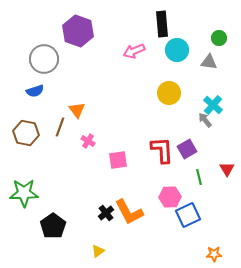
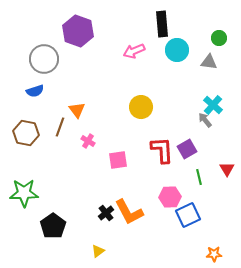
yellow circle: moved 28 px left, 14 px down
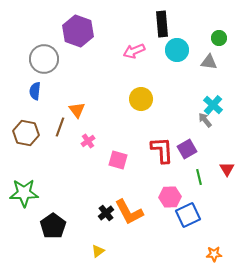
blue semicircle: rotated 114 degrees clockwise
yellow circle: moved 8 px up
pink cross: rotated 24 degrees clockwise
pink square: rotated 24 degrees clockwise
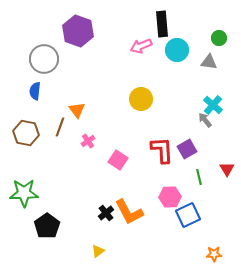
pink arrow: moved 7 px right, 5 px up
pink square: rotated 18 degrees clockwise
black pentagon: moved 6 px left
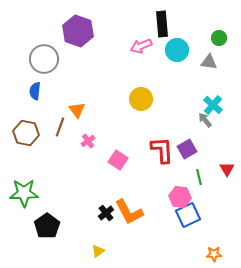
pink hexagon: moved 10 px right; rotated 10 degrees clockwise
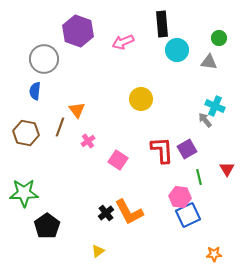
pink arrow: moved 18 px left, 4 px up
cyan cross: moved 2 px right, 1 px down; rotated 18 degrees counterclockwise
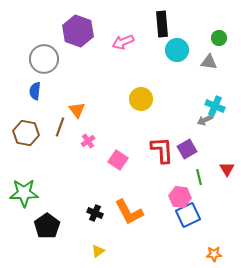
gray arrow: rotated 77 degrees counterclockwise
black cross: moved 11 px left; rotated 28 degrees counterclockwise
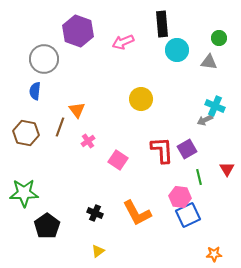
orange L-shape: moved 8 px right, 1 px down
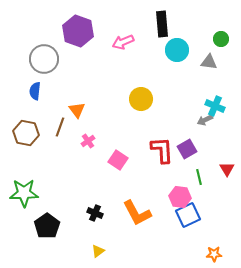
green circle: moved 2 px right, 1 px down
